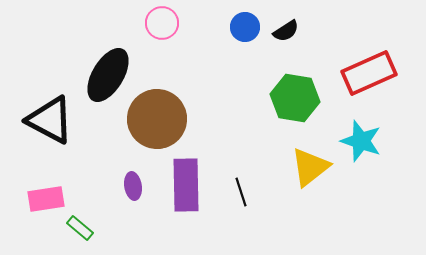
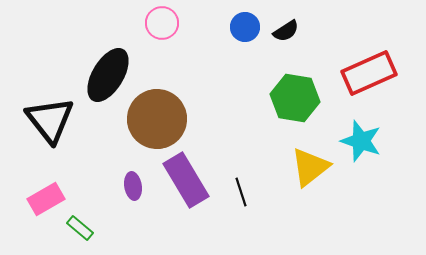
black triangle: rotated 24 degrees clockwise
purple rectangle: moved 5 px up; rotated 30 degrees counterclockwise
pink rectangle: rotated 21 degrees counterclockwise
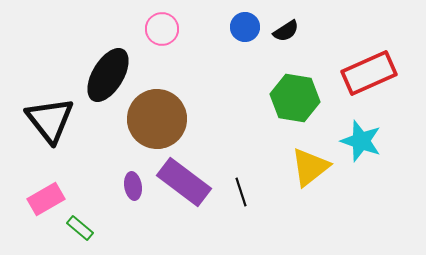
pink circle: moved 6 px down
purple rectangle: moved 2 px left, 2 px down; rotated 22 degrees counterclockwise
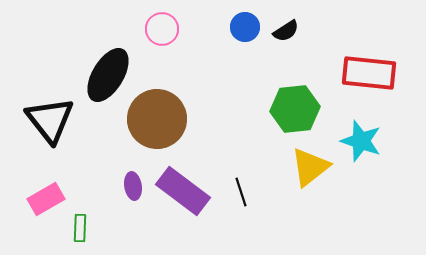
red rectangle: rotated 30 degrees clockwise
green hexagon: moved 11 px down; rotated 15 degrees counterclockwise
purple rectangle: moved 1 px left, 9 px down
green rectangle: rotated 52 degrees clockwise
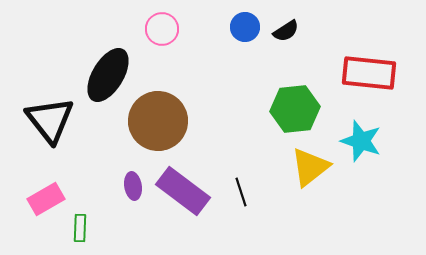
brown circle: moved 1 px right, 2 px down
